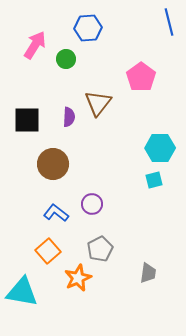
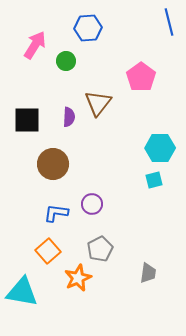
green circle: moved 2 px down
blue L-shape: rotated 30 degrees counterclockwise
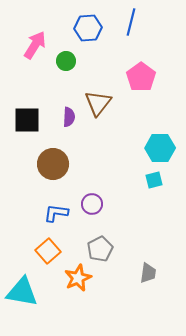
blue line: moved 38 px left; rotated 28 degrees clockwise
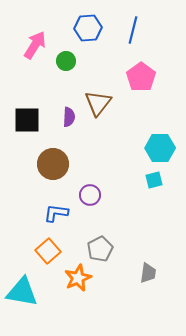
blue line: moved 2 px right, 8 px down
purple circle: moved 2 px left, 9 px up
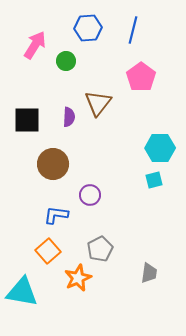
blue L-shape: moved 2 px down
gray trapezoid: moved 1 px right
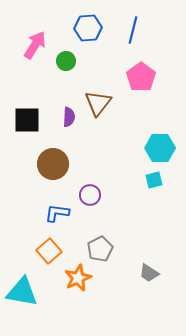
blue L-shape: moved 1 px right, 2 px up
orange square: moved 1 px right
gray trapezoid: rotated 115 degrees clockwise
